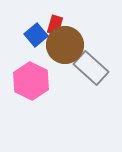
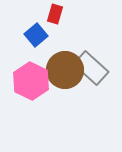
red rectangle: moved 11 px up
brown circle: moved 25 px down
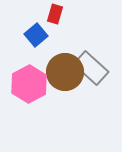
brown circle: moved 2 px down
pink hexagon: moved 2 px left, 3 px down; rotated 6 degrees clockwise
